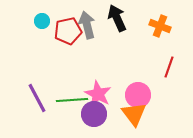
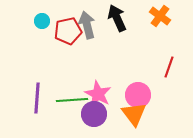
orange cross: moved 10 px up; rotated 15 degrees clockwise
purple line: rotated 32 degrees clockwise
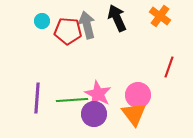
red pentagon: rotated 16 degrees clockwise
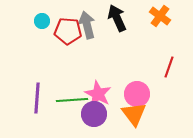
pink circle: moved 1 px left, 1 px up
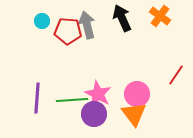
black arrow: moved 5 px right
red line: moved 7 px right, 8 px down; rotated 15 degrees clockwise
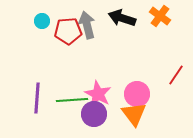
black arrow: rotated 48 degrees counterclockwise
red pentagon: rotated 8 degrees counterclockwise
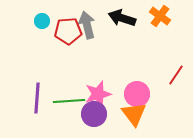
pink star: rotated 28 degrees clockwise
green line: moved 3 px left, 1 px down
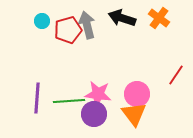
orange cross: moved 1 px left, 2 px down
red pentagon: moved 1 px up; rotated 12 degrees counterclockwise
pink star: rotated 24 degrees clockwise
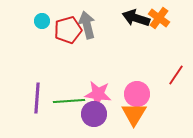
black arrow: moved 14 px right
orange triangle: rotated 8 degrees clockwise
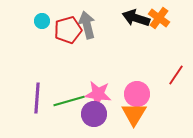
green line: rotated 12 degrees counterclockwise
